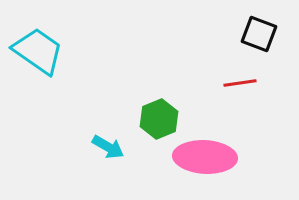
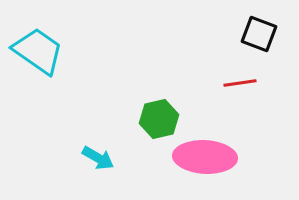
green hexagon: rotated 9 degrees clockwise
cyan arrow: moved 10 px left, 11 px down
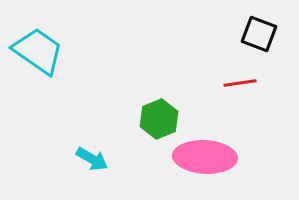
green hexagon: rotated 9 degrees counterclockwise
cyan arrow: moved 6 px left, 1 px down
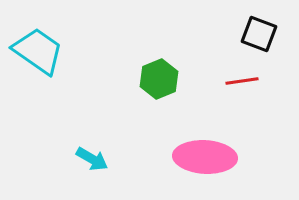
red line: moved 2 px right, 2 px up
green hexagon: moved 40 px up
